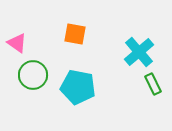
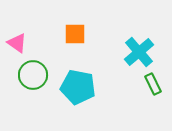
orange square: rotated 10 degrees counterclockwise
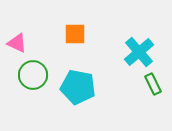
pink triangle: rotated 10 degrees counterclockwise
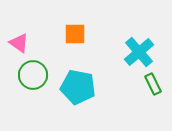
pink triangle: moved 2 px right; rotated 10 degrees clockwise
